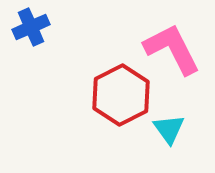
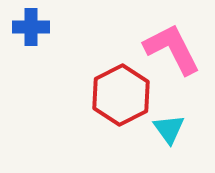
blue cross: rotated 24 degrees clockwise
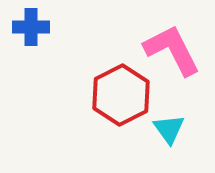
pink L-shape: moved 1 px down
